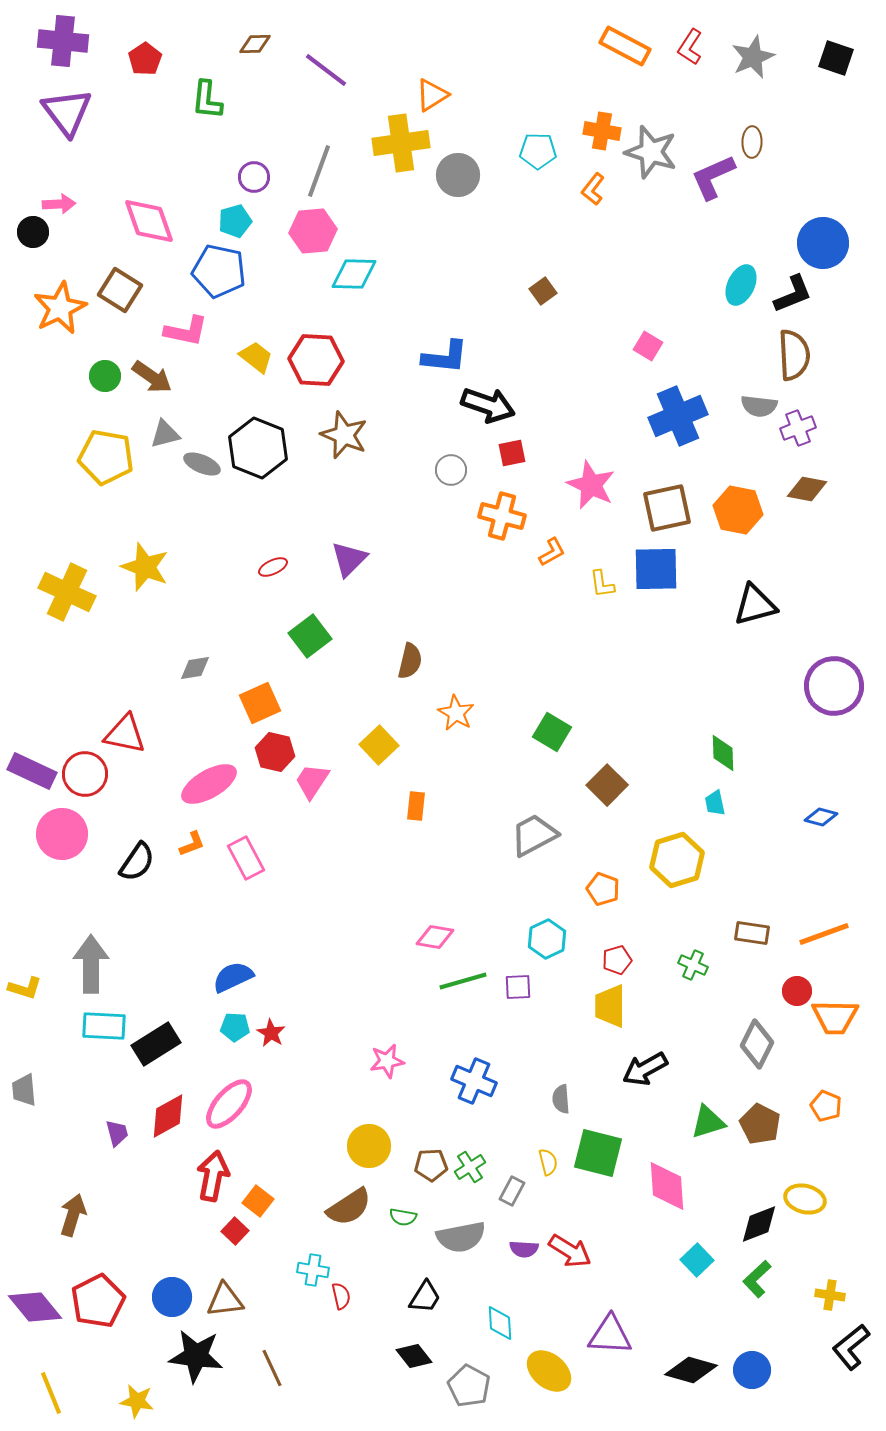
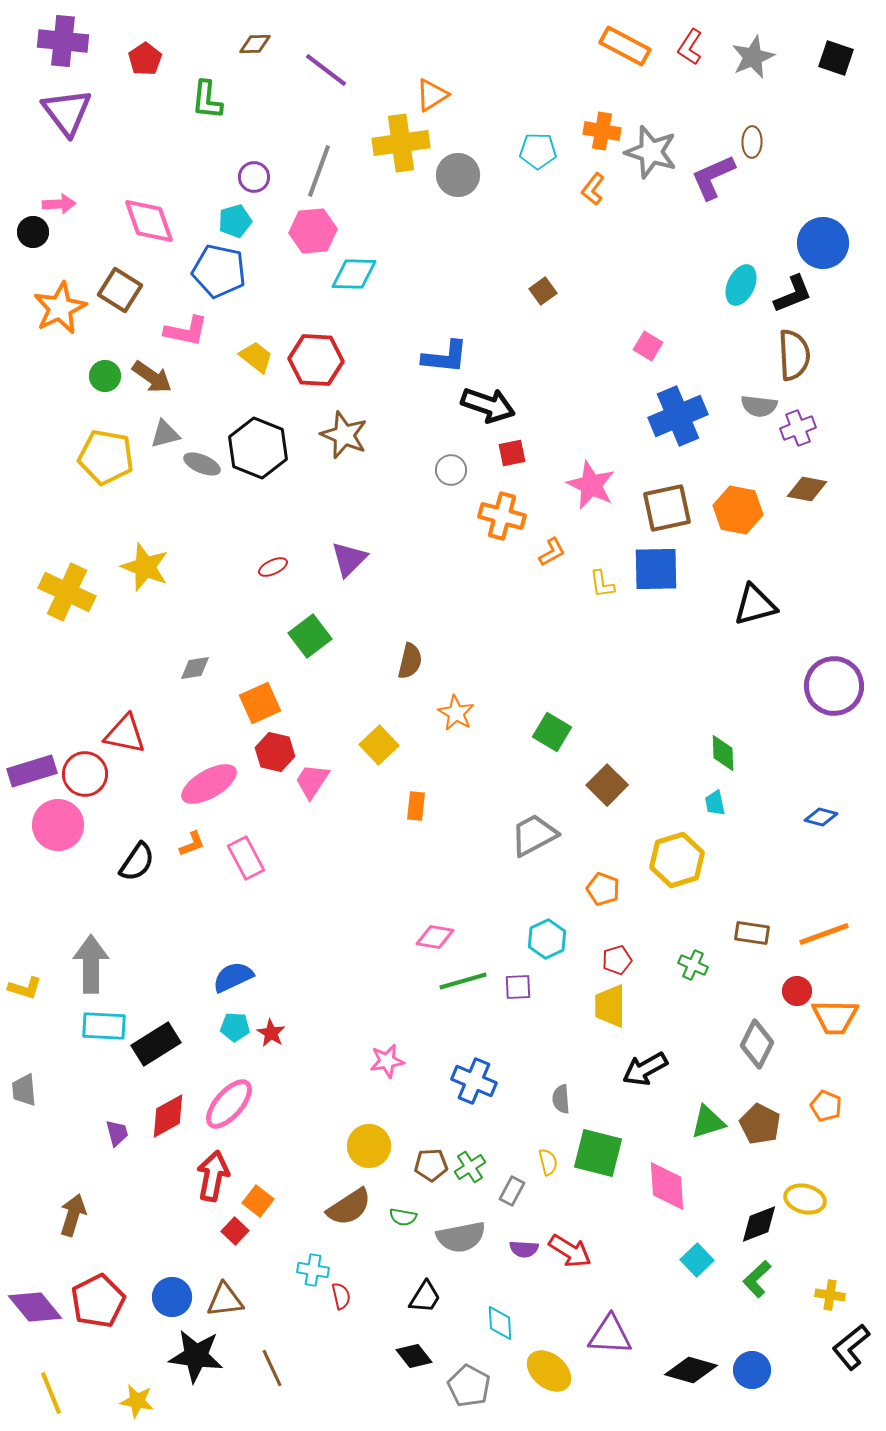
purple rectangle at (32, 771): rotated 42 degrees counterclockwise
pink circle at (62, 834): moved 4 px left, 9 px up
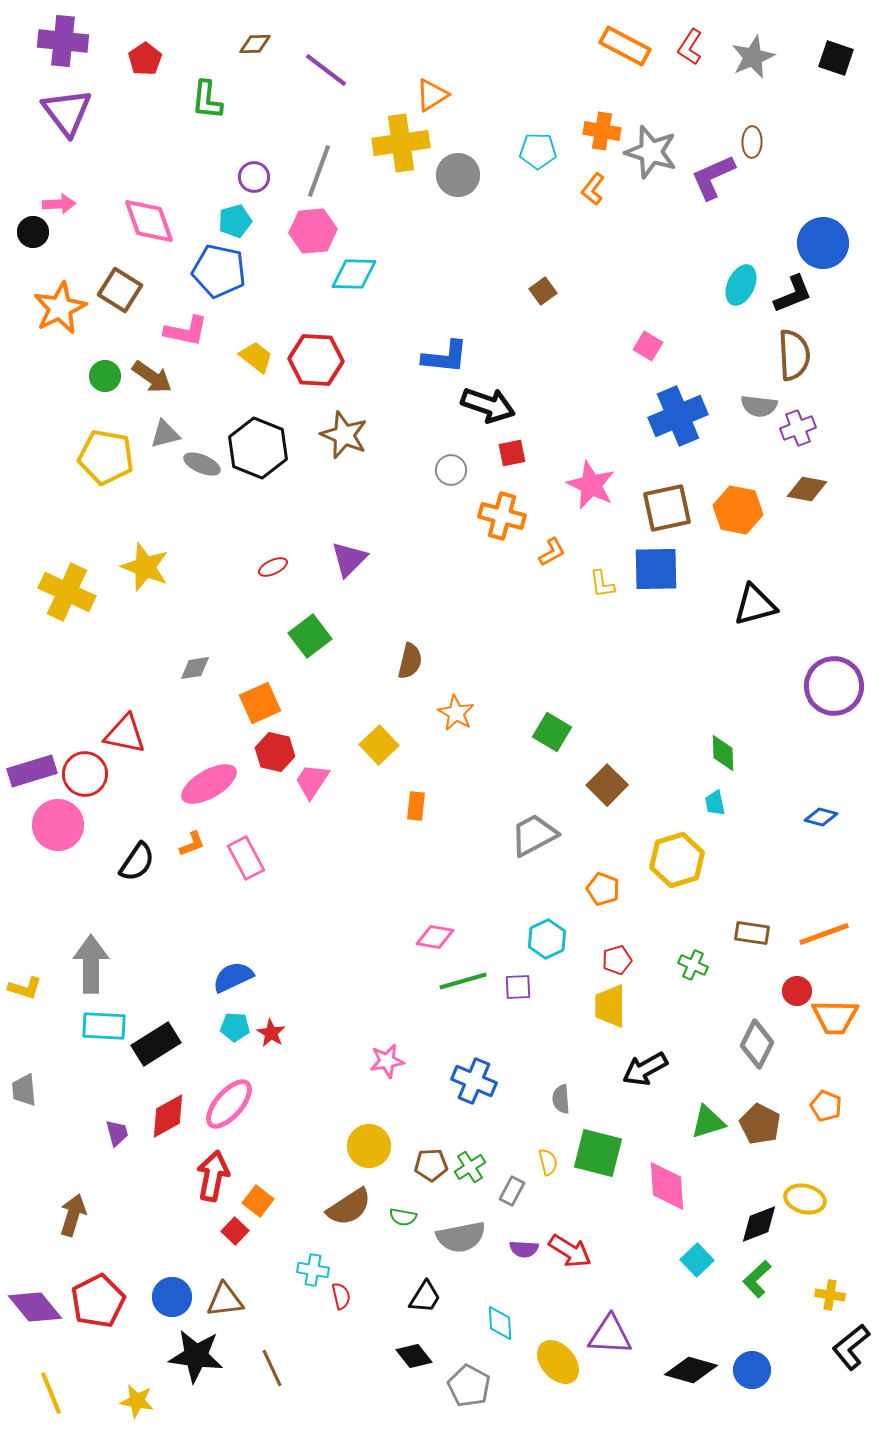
yellow ellipse at (549, 1371): moved 9 px right, 9 px up; rotated 9 degrees clockwise
